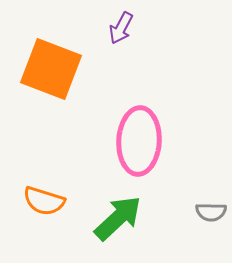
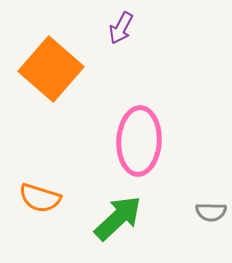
orange square: rotated 20 degrees clockwise
orange semicircle: moved 4 px left, 3 px up
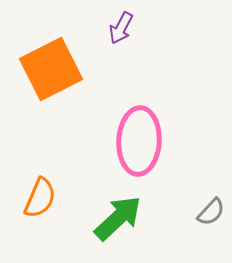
orange square: rotated 22 degrees clockwise
orange semicircle: rotated 84 degrees counterclockwise
gray semicircle: rotated 48 degrees counterclockwise
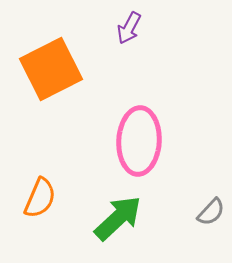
purple arrow: moved 8 px right
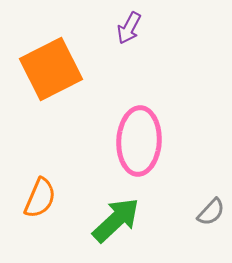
green arrow: moved 2 px left, 2 px down
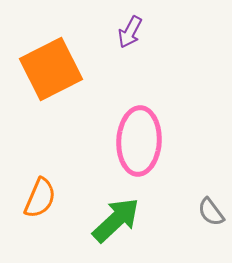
purple arrow: moved 1 px right, 4 px down
gray semicircle: rotated 100 degrees clockwise
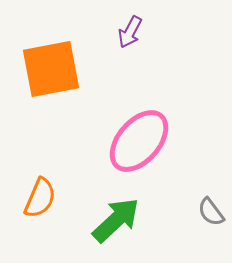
orange square: rotated 16 degrees clockwise
pink ellipse: rotated 38 degrees clockwise
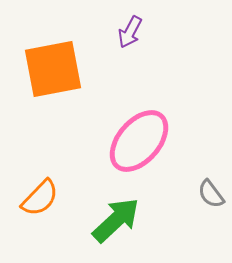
orange square: moved 2 px right
orange semicircle: rotated 21 degrees clockwise
gray semicircle: moved 18 px up
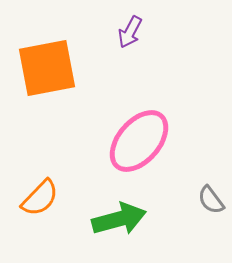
orange square: moved 6 px left, 1 px up
gray semicircle: moved 6 px down
green arrow: moved 3 px right, 1 px up; rotated 28 degrees clockwise
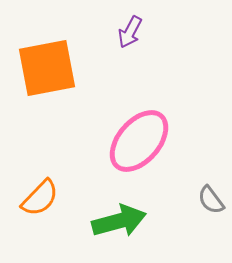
green arrow: moved 2 px down
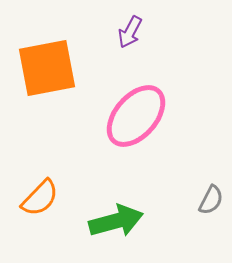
pink ellipse: moved 3 px left, 25 px up
gray semicircle: rotated 116 degrees counterclockwise
green arrow: moved 3 px left
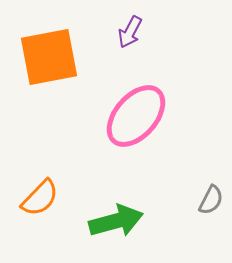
orange square: moved 2 px right, 11 px up
